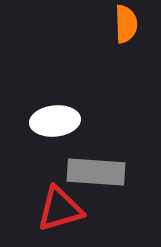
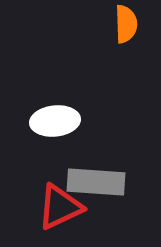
gray rectangle: moved 10 px down
red triangle: moved 2 px up; rotated 9 degrees counterclockwise
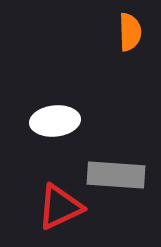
orange semicircle: moved 4 px right, 8 px down
gray rectangle: moved 20 px right, 7 px up
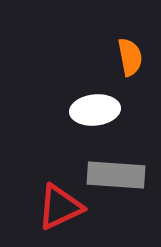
orange semicircle: moved 25 px down; rotated 9 degrees counterclockwise
white ellipse: moved 40 px right, 11 px up
